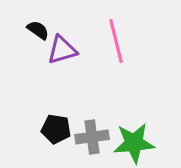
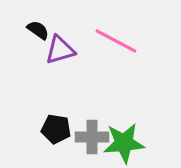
pink line: rotated 48 degrees counterclockwise
purple triangle: moved 2 px left
gray cross: rotated 8 degrees clockwise
green star: moved 10 px left
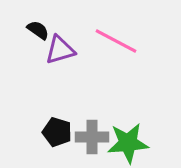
black pentagon: moved 1 px right, 3 px down; rotated 8 degrees clockwise
green star: moved 4 px right
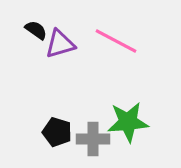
black semicircle: moved 2 px left
purple triangle: moved 6 px up
gray cross: moved 1 px right, 2 px down
green star: moved 21 px up
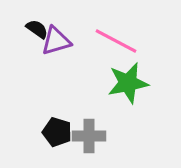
black semicircle: moved 1 px right, 1 px up
purple triangle: moved 4 px left, 3 px up
green star: moved 39 px up; rotated 6 degrees counterclockwise
gray cross: moved 4 px left, 3 px up
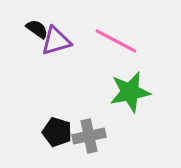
green star: moved 2 px right, 9 px down
gray cross: rotated 12 degrees counterclockwise
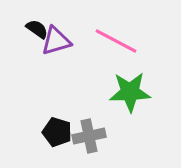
green star: rotated 9 degrees clockwise
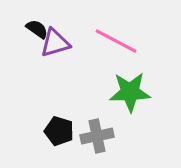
purple triangle: moved 1 px left, 2 px down
black pentagon: moved 2 px right, 1 px up
gray cross: moved 8 px right
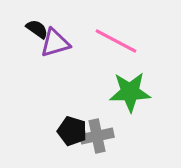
black pentagon: moved 13 px right
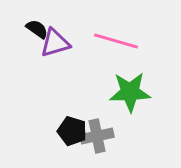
pink line: rotated 12 degrees counterclockwise
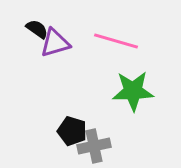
green star: moved 3 px right, 1 px up
gray cross: moved 3 px left, 10 px down
